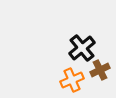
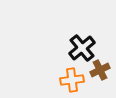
orange cross: rotated 15 degrees clockwise
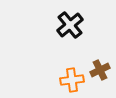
black cross: moved 12 px left, 23 px up
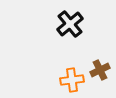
black cross: moved 1 px up
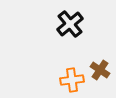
brown cross: rotated 30 degrees counterclockwise
